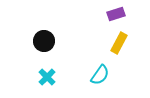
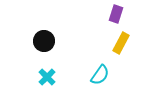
purple rectangle: rotated 54 degrees counterclockwise
yellow rectangle: moved 2 px right
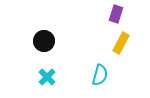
cyan semicircle: rotated 20 degrees counterclockwise
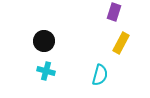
purple rectangle: moved 2 px left, 2 px up
cyan cross: moved 1 px left, 6 px up; rotated 30 degrees counterclockwise
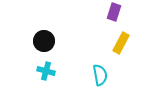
cyan semicircle: rotated 25 degrees counterclockwise
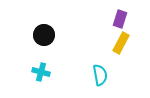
purple rectangle: moved 6 px right, 7 px down
black circle: moved 6 px up
cyan cross: moved 5 px left, 1 px down
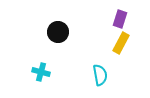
black circle: moved 14 px right, 3 px up
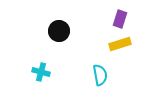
black circle: moved 1 px right, 1 px up
yellow rectangle: moved 1 px left, 1 px down; rotated 45 degrees clockwise
